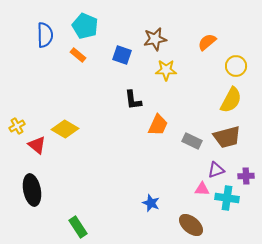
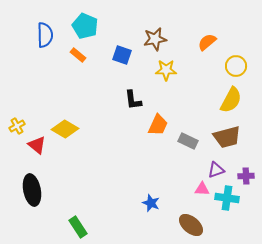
gray rectangle: moved 4 px left
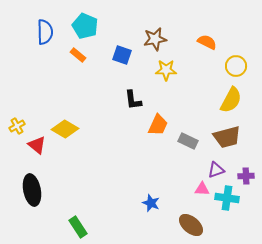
blue semicircle: moved 3 px up
orange semicircle: rotated 66 degrees clockwise
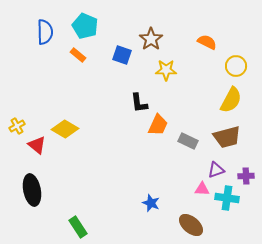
brown star: moved 4 px left; rotated 25 degrees counterclockwise
black L-shape: moved 6 px right, 3 px down
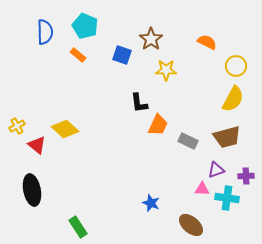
yellow semicircle: moved 2 px right, 1 px up
yellow diamond: rotated 12 degrees clockwise
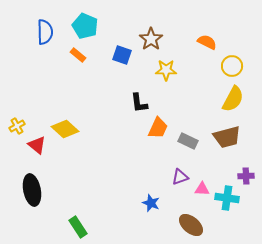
yellow circle: moved 4 px left
orange trapezoid: moved 3 px down
purple triangle: moved 36 px left, 7 px down
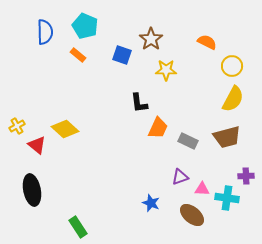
brown ellipse: moved 1 px right, 10 px up
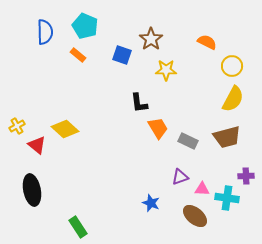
orange trapezoid: rotated 55 degrees counterclockwise
brown ellipse: moved 3 px right, 1 px down
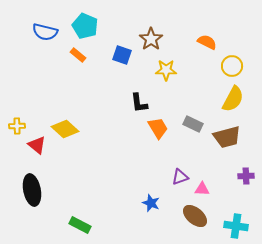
blue semicircle: rotated 105 degrees clockwise
yellow cross: rotated 28 degrees clockwise
gray rectangle: moved 5 px right, 17 px up
cyan cross: moved 9 px right, 28 px down
green rectangle: moved 2 px right, 2 px up; rotated 30 degrees counterclockwise
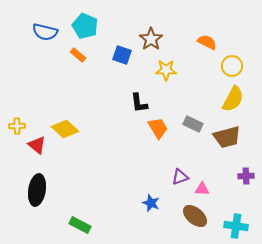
black ellipse: moved 5 px right; rotated 20 degrees clockwise
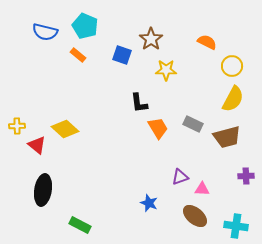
black ellipse: moved 6 px right
blue star: moved 2 px left
